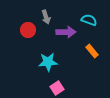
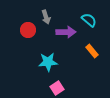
cyan semicircle: rotated 21 degrees clockwise
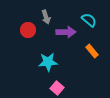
pink square: rotated 16 degrees counterclockwise
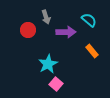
cyan star: moved 2 px down; rotated 24 degrees counterclockwise
pink square: moved 1 px left, 4 px up
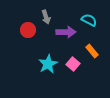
cyan semicircle: rotated 14 degrees counterclockwise
pink square: moved 17 px right, 20 px up
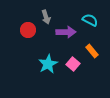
cyan semicircle: moved 1 px right
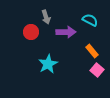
red circle: moved 3 px right, 2 px down
pink square: moved 24 px right, 6 px down
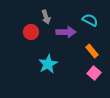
pink square: moved 3 px left, 3 px down
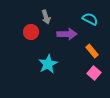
cyan semicircle: moved 1 px up
purple arrow: moved 1 px right, 2 px down
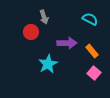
gray arrow: moved 2 px left
purple arrow: moved 9 px down
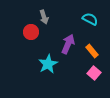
purple arrow: moved 1 px right, 1 px down; rotated 66 degrees counterclockwise
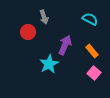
red circle: moved 3 px left
purple arrow: moved 3 px left, 1 px down
cyan star: moved 1 px right
